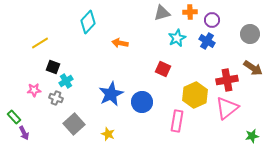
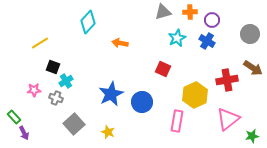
gray triangle: moved 1 px right, 1 px up
pink triangle: moved 1 px right, 11 px down
yellow star: moved 2 px up
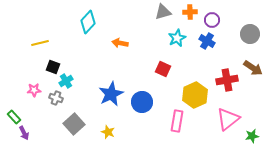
yellow line: rotated 18 degrees clockwise
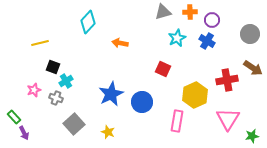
pink star: rotated 16 degrees counterclockwise
pink triangle: rotated 20 degrees counterclockwise
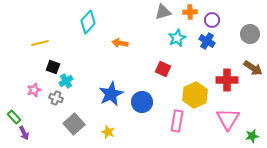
red cross: rotated 10 degrees clockwise
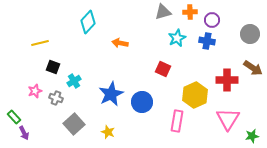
blue cross: rotated 21 degrees counterclockwise
cyan cross: moved 8 px right
pink star: moved 1 px right, 1 px down
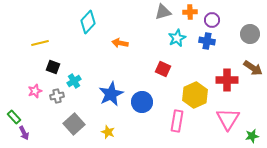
gray cross: moved 1 px right, 2 px up; rotated 32 degrees counterclockwise
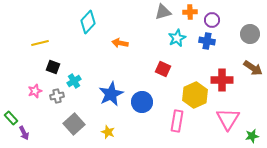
red cross: moved 5 px left
green rectangle: moved 3 px left, 1 px down
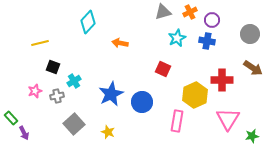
orange cross: rotated 24 degrees counterclockwise
